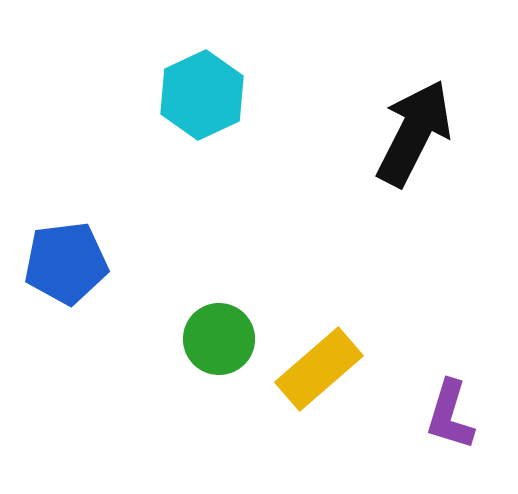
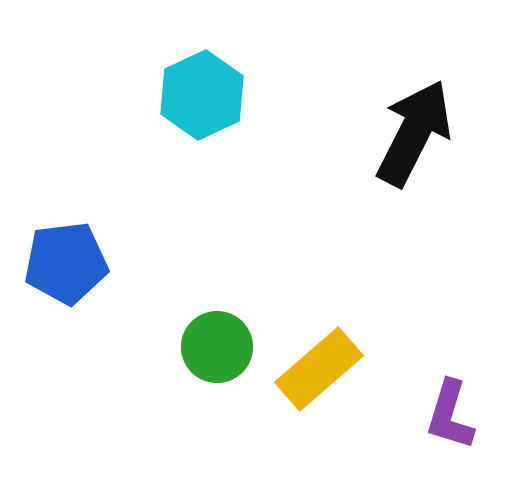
green circle: moved 2 px left, 8 px down
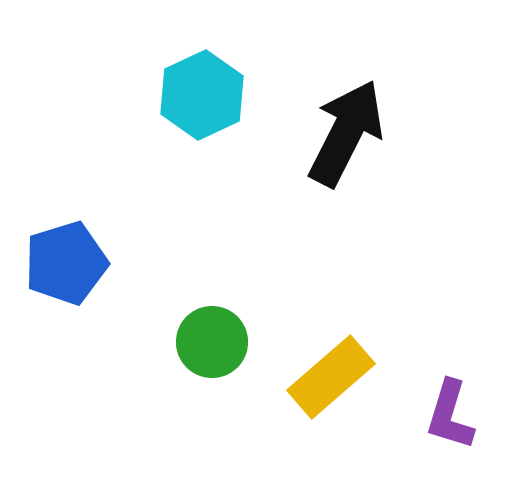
black arrow: moved 68 px left
blue pentagon: rotated 10 degrees counterclockwise
green circle: moved 5 px left, 5 px up
yellow rectangle: moved 12 px right, 8 px down
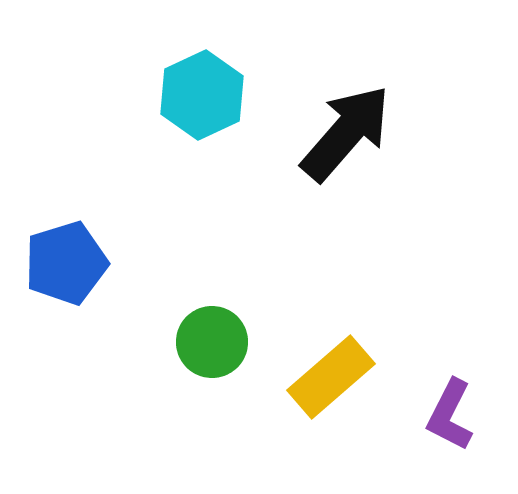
black arrow: rotated 14 degrees clockwise
purple L-shape: rotated 10 degrees clockwise
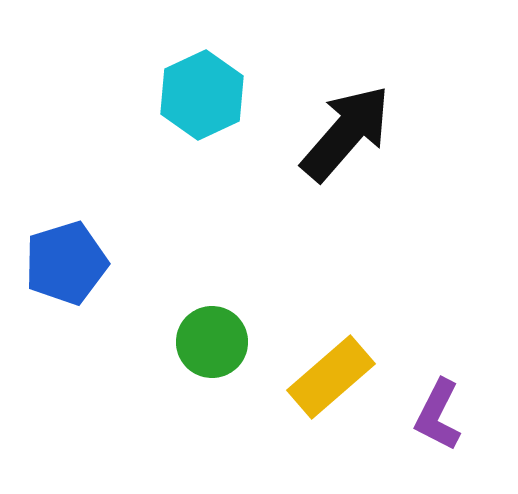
purple L-shape: moved 12 px left
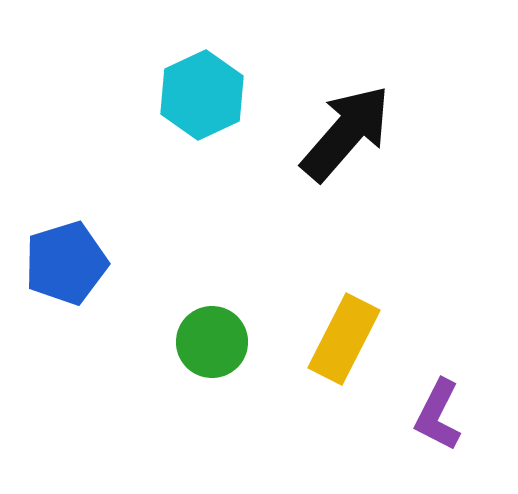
yellow rectangle: moved 13 px right, 38 px up; rotated 22 degrees counterclockwise
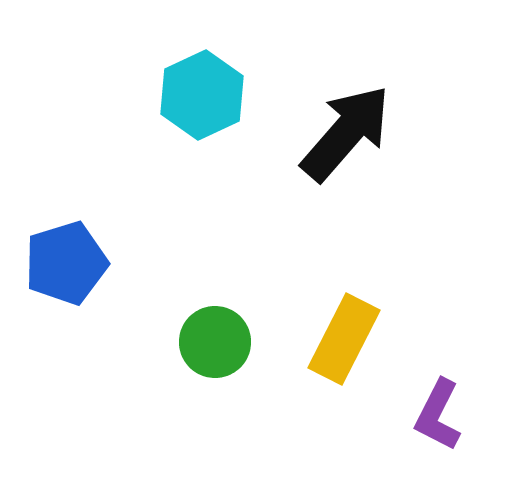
green circle: moved 3 px right
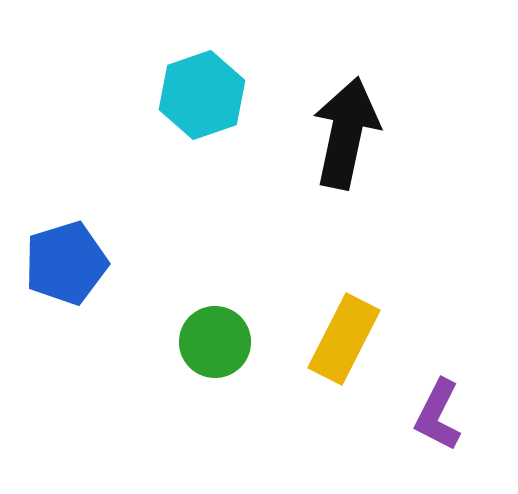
cyan hexagon: rotated 6 degrees clockwise
black arrow: rotated 29 degrees counterclockwise
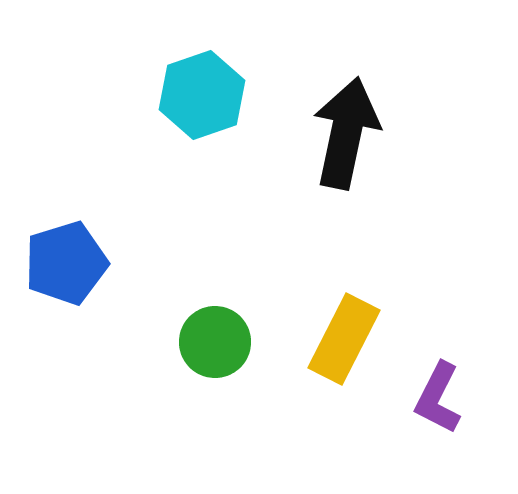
purple L-shape: moved 17 px up
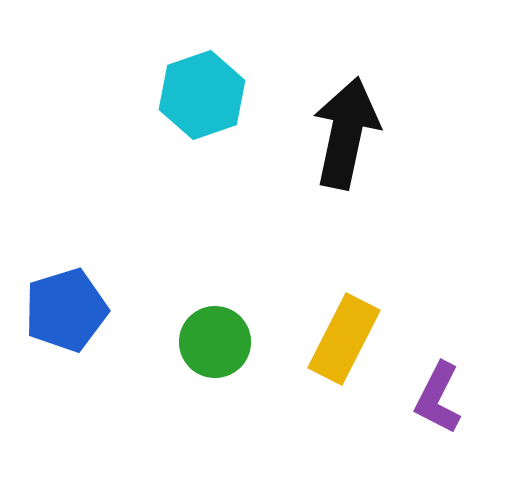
blue pentagon: moved 47 px down
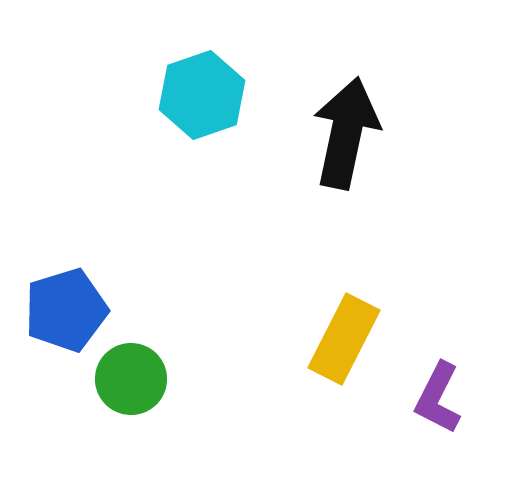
green circle: moved 84 px left, 37 px down
